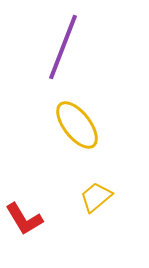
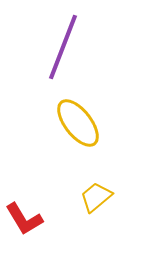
yellow ellipse: moved 1 px right, 2 px up
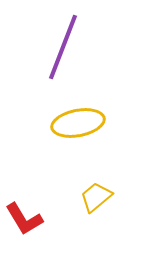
yellow ellipse: rotated 63 degrees counterclockwise
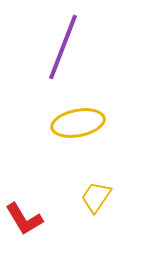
yellow trapezoid: rotated 16 degrees counterclockwise
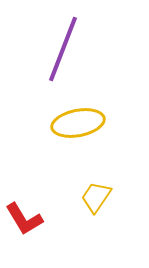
purple line: moved 2 px down
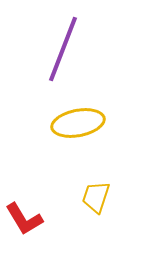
yellow trapezoid: rotated 16 degrees counterclockwise
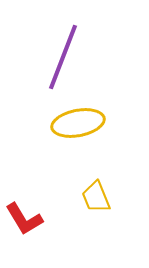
purple line: moved 8 px down
yellow trapezoid: rotated 40 degrees counterclockwise
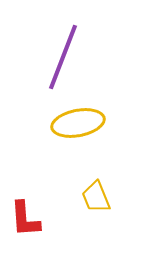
red L-shape: moved 1 px right; rotated 27 degrees clockwise
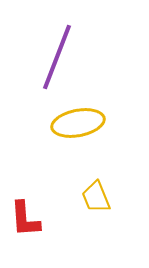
purple line: moved 6 px left
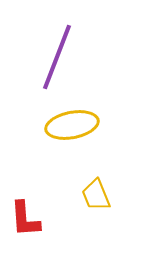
yellow ellipse: moved 6 px left, 2 px down
yellow trapezoid: moved 2 px up
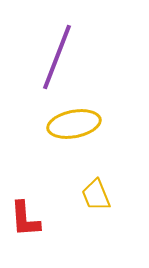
yellow ellipse: moved 2 px right, 1 px up
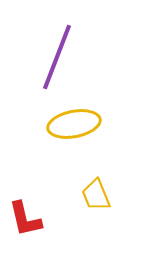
red L-shape: rotated 9 degrees counterclockwise
